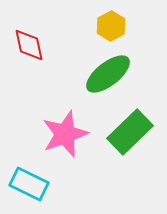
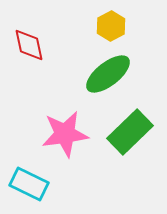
pink star: rotated 12 degrees clockwise
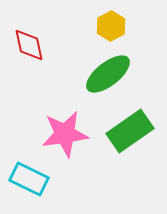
green rectangle: moved 1 px up; rotated 9 degrees clockwise
cyan rectangle: moved 5 px up
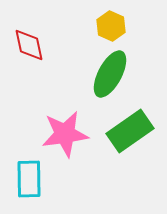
yellow hexagon: rotated 8 degrees counterclockwise
green ellipse: moved 2 px right; rotated 24 degrees counterclockwise
cyan rectangle: rotated 63 degrees clockwise
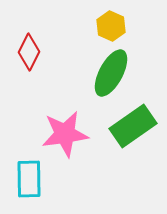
red diamond: moved 7 px down; rotated 39 degrees clockwise
green ellipse: moved 1 px right, 1 px up
green rectangle: moved 3 px right, 5 px up
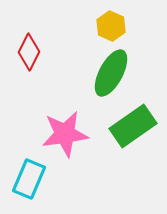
cyan rectangle: rotated 24 degrees clockwise
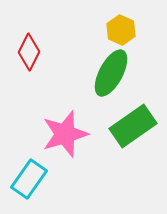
yellow hexagon: moved 10 px right, 4 px down
pink star: rotated 9 degrees counterclockwise
cyan rectangle: rotated 12 degrees clockwise
